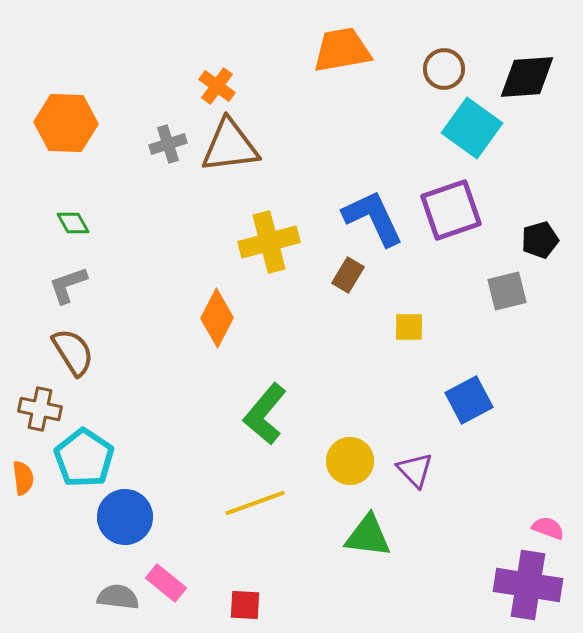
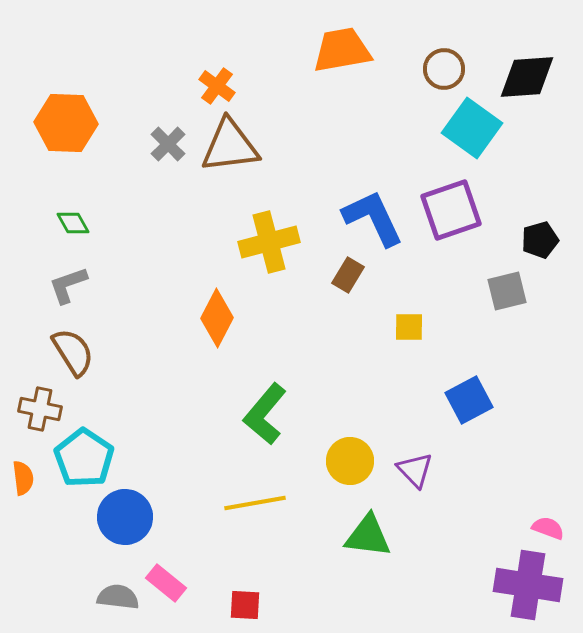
gray cross: rotated 27 degrees counterclockwise
yellow line: rotated 10 degrees clockwise
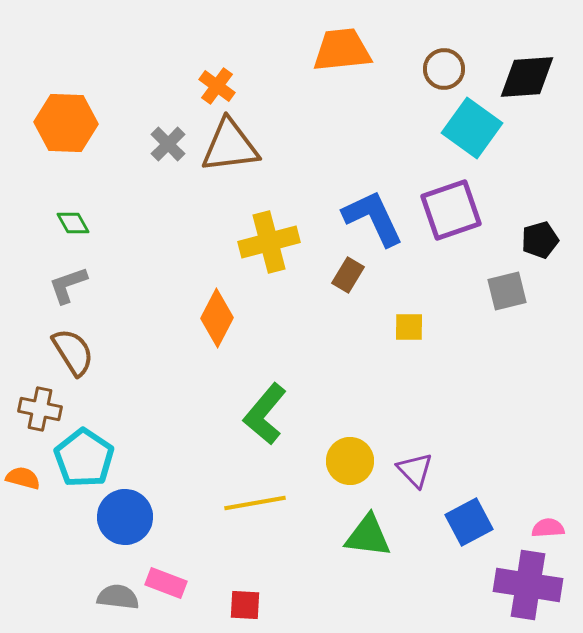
orange trapezoid: rotated 4 degrees clockwise
blue square: moved 122 px down
orange semicircle: rotated 68 degrees counterclockwise
pink semicircle: rotated 24 degrees counterclockwise
pink rectangle: rotated 18 degrees counterclockwise
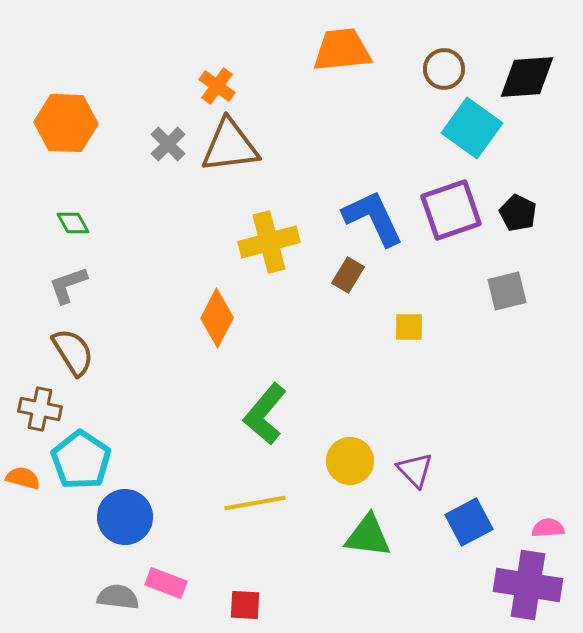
black pentagon: moved 22 px left, 27 px up; rotated 30 degrees counterclockwise
cyan pentagon: moved 3 px left, 2 px down
